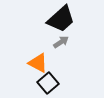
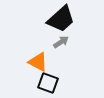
orange triangle: moved 1 px up
black square: rotated 30 degrees counterclockwise
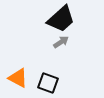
orange triangle: moved 20 px left, 16 px down
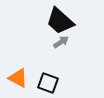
black trapezoid: moved 1 px left, 2 px down; rotated 84 degrees clockwise
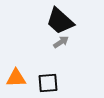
orange triangle: moved 2 px left; rotated 30 degrees counterclockwise
black square: rotated 25 degrees counterclockwise
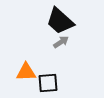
orange triangle: moved 10 px right, 6 px up
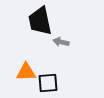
black trapezoid: moved 20 px left; rotated 36 degrees clockwise
gray arrow: rotated 133 degrees counterclockwise
